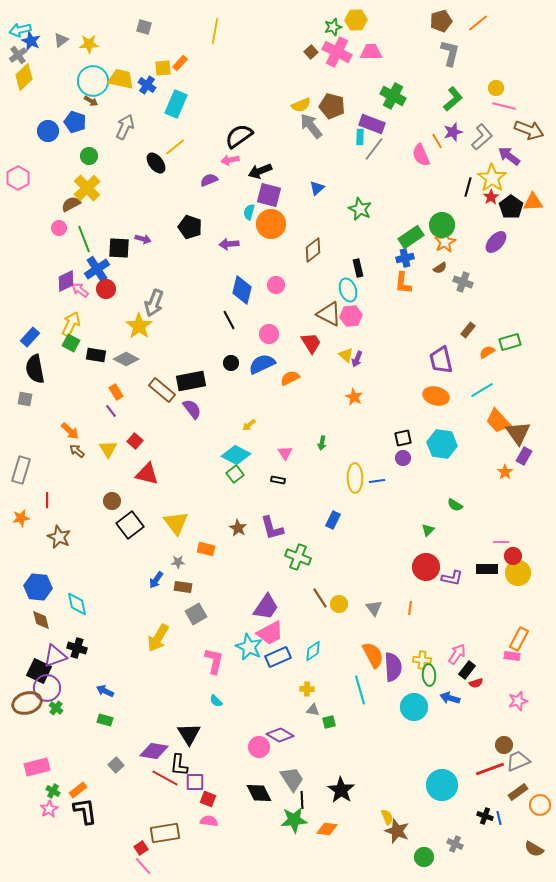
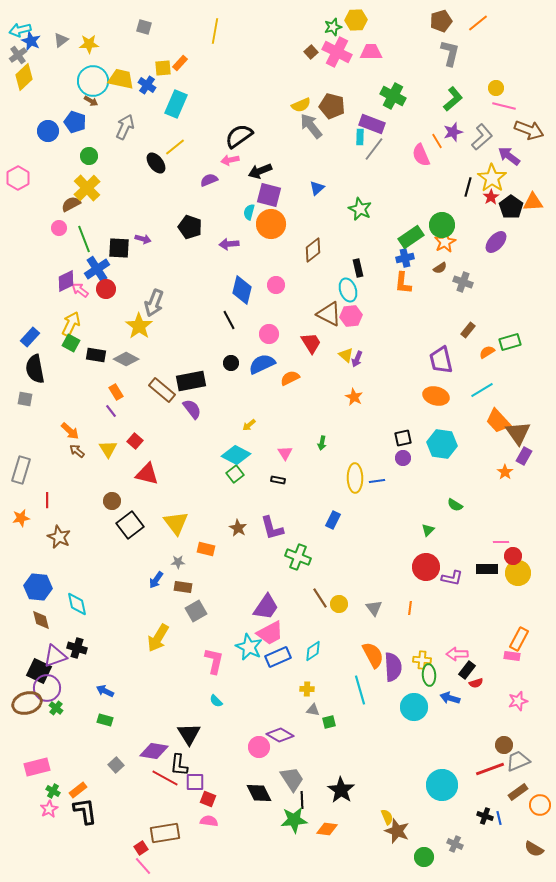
gray square at (196, 614): moved 3 px up
pink arrow at (457, 654): rotated 125 degrees counterclockwise
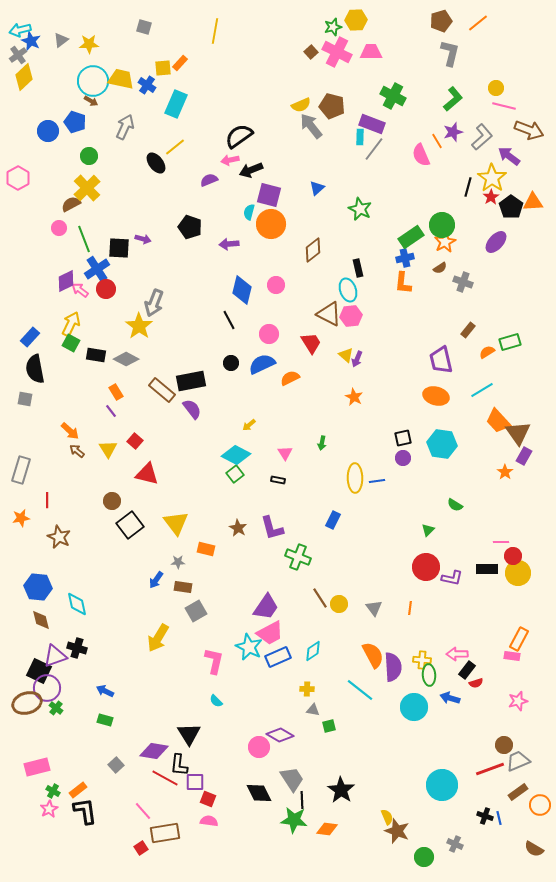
black arrow at (260, 171): moved 9 px left, 1 px up
cyan line at (360, 690): rotated 36 degrees counterclockwise
green square at (329, 722): moved 4 px down
green star at (294, 820): rotated 12 degrees clockwise
pink line at (143, 866): moved 55 px up
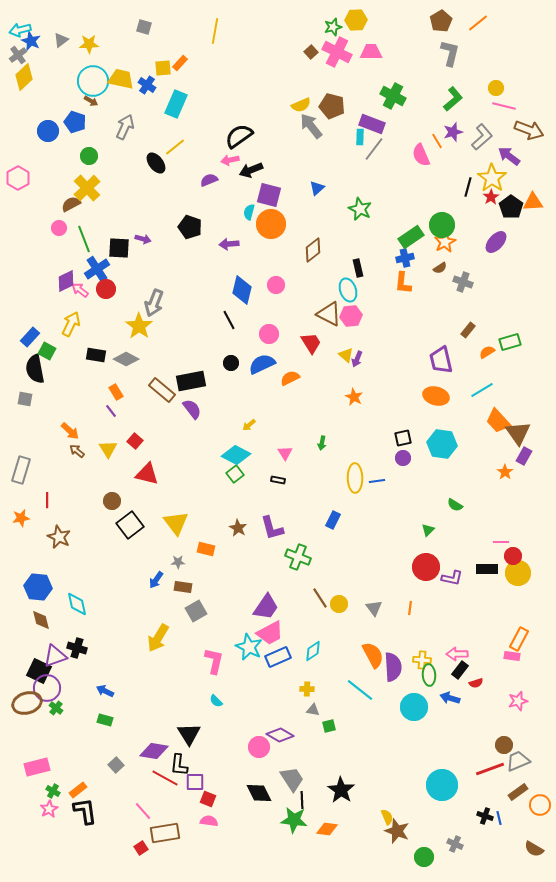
brown pentagon at (441, 21): rotated 15 degrees counterclockwise
green square at (71, 343): moved 24 px left, 8 px down
black rectangle at (467, 670): moved 7 px left
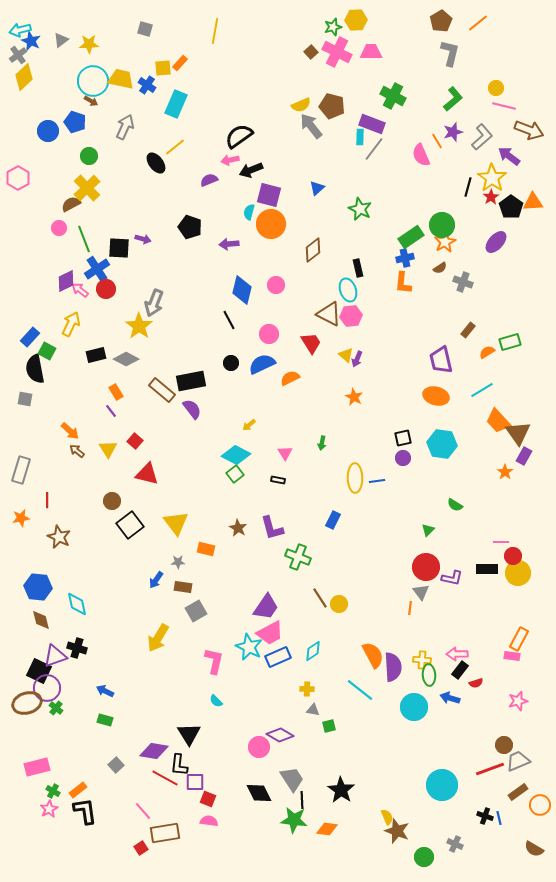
gray square at (144, 27): moved 1 px right, 2 px down
black rectangle at (96, 355): rotated 24 degrees counterclockwise
gray triangle at (374, 608): moved 47 px right, 16 px up
